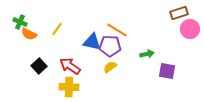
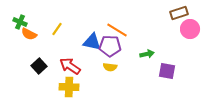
yellow semicircle: rotated 136 degrees counterclockwise
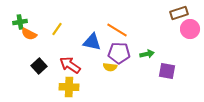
green cross: rotated 32 degrees counterclockwise
purple pentagon: moved 9 px right, 7 px down
red arrow: moved 1 px up
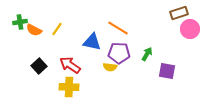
orange line: moved 1 px right, 2 px up
orange semicircle: moved 5 px right, 4 px up
green arrow: rotated 48 degrees counterclockwise
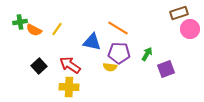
purple square: moved 1 px left, 2 px up; rotated 30 degrees counterclockwise
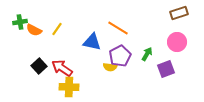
pink circle: moved 13 px left, 13 px down
purple pentagon: moved 1 px right, 3 px down; rotated 30 degrees counterclockwise
red arrow: moved 8 px left, 3 px down
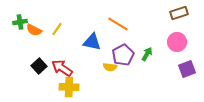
orange line: moved 4 px up
purple pentagon: moved 3 px right, 1 px up
purple square: moved 21 px right
